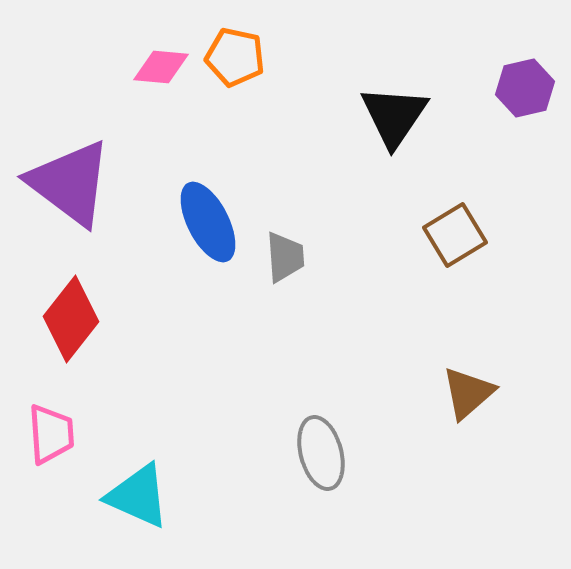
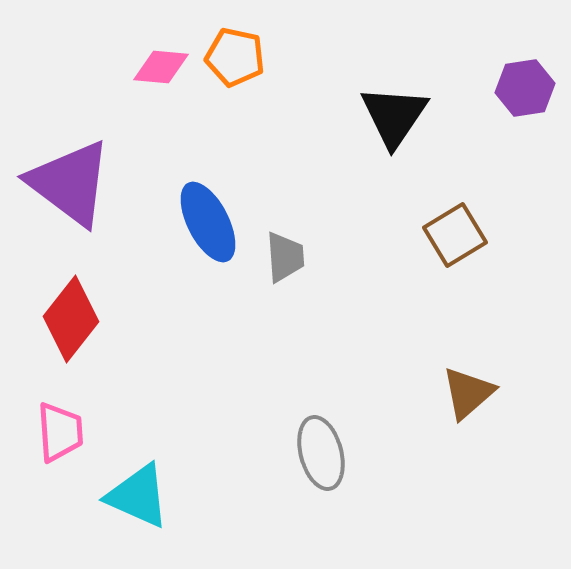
purple hexagon: rotated 4 degrees clockwise
pink trapezoid: moved 9 px right, 2 px up
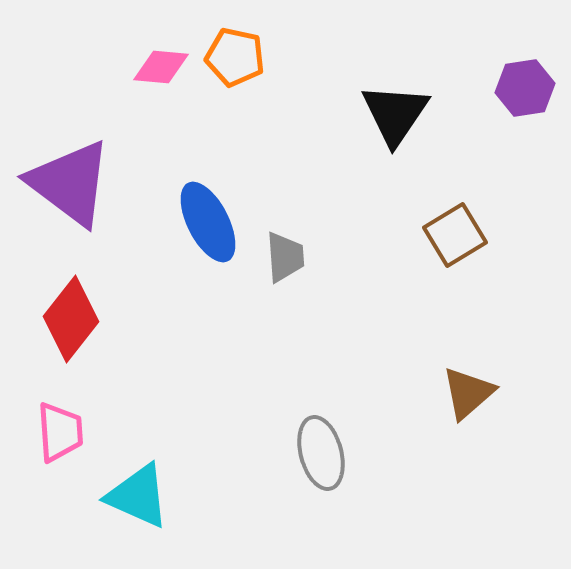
black triangle: moved 1 px right, 2 px up
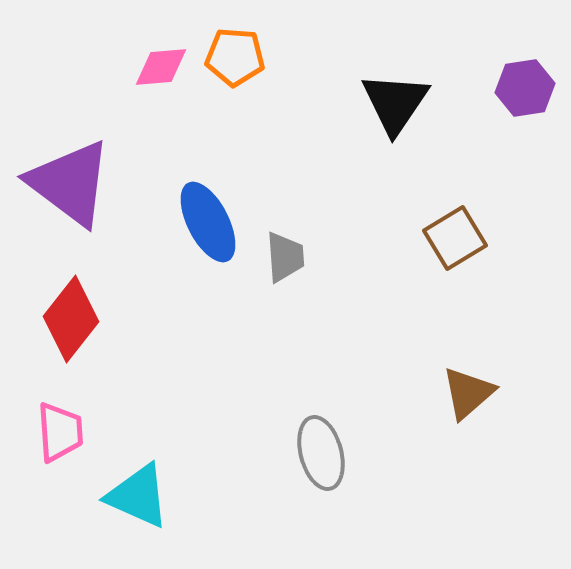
orange pentagon: rotated 8 degrees counterclockwise
pink diamond: rotated 10 degrees counterclockwise
black triangle: moved 11 px up
brown square: moved 3 px down
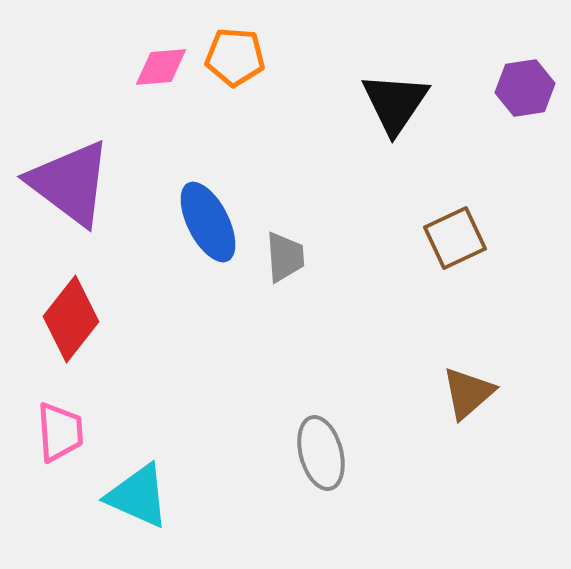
brown square: rotated 6 degrees clockwise
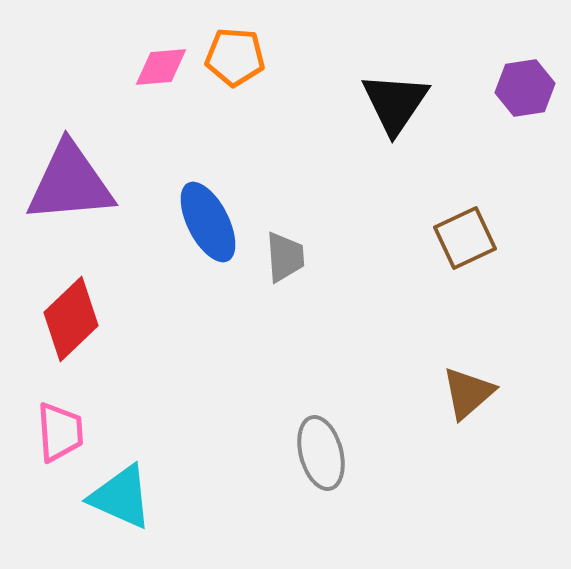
purple triangle: rotated 42 degrees counterclockwise
brown square: moved 10 px right
red diamond: rotated 8 degrees clockwise
cyan triangle: moved 17 px left, 1 px down
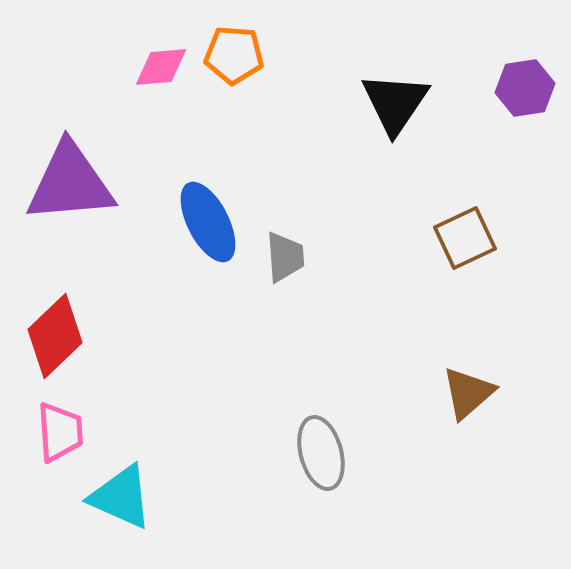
orange pentagon: moved 1 px left, 2 px up
red diamond: moved 16 px left, 17 px down
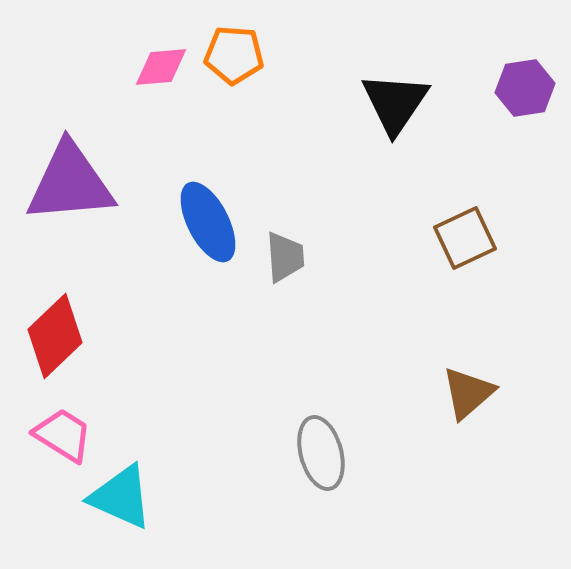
pink trapezoid: moved 3 px right, 3 px down; rotated 54 degrees counterclockwise
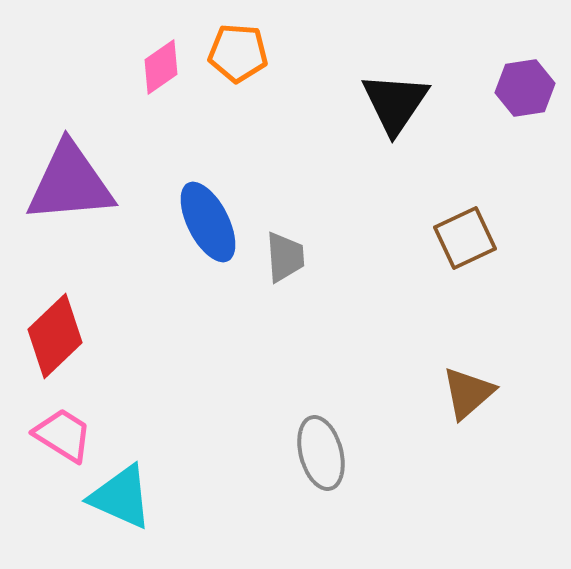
orange pentagon: moved 4 px right, 2 px up
pink diamond: rotated 30 degrees counterclockwise
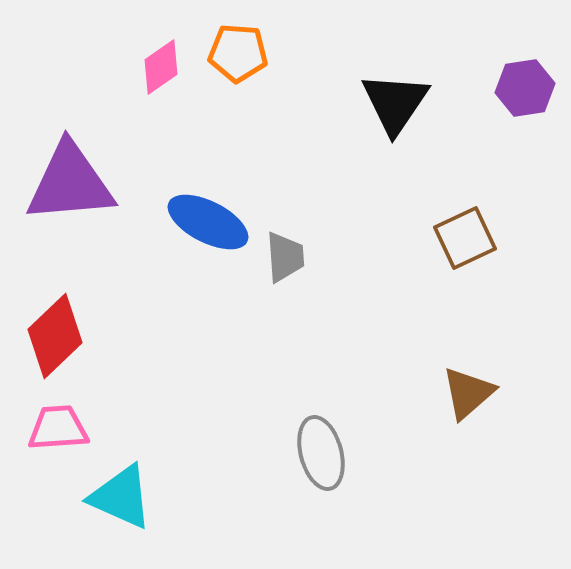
blue ellipse: rotated 36 degrees counterclockwise
pink trapezoid: moved 5 px left, 7 px up; rotated 36 degrees counterclockwise
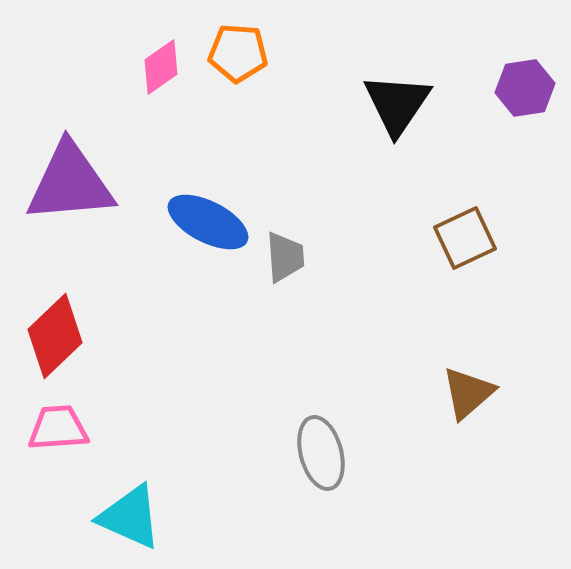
black triangle: moved 2 px right, 1 px down
cyan triangle: moved 9 px right, 20 px down
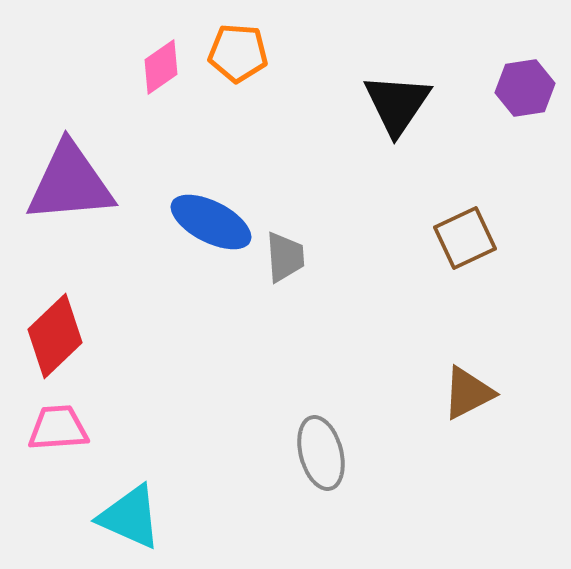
blue ellipse: moved 3 px right
brown triangle: rotated 14 degrees clockwise
